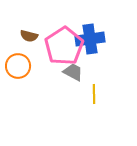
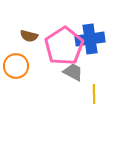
orange circle: moved 2 px left
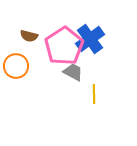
blue cross: rotated 28 degrees counterclockwise
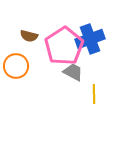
blue cross: rotated 16 degrees clockwise
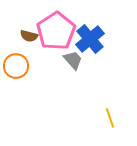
blue cross: rotated 20 degrees counterclockwise
pink pentagon: moved 8 px left, 15 px up
gray trapezoid: moved 12 px up; rotated 20 degrees clockwise
yellow line: moved 16 px right, 24 px down; rotated 18 degrees counterclockwise
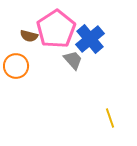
pink pentagon: moved 2 px up
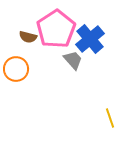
brown semicircle: moved 1 px left, 1 px down
orange circle: moved 3 px down
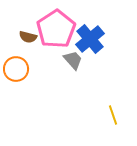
yellow line: moved 3 px right, 3 px up
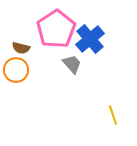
brown semicircle: moved 7 px left, 11 px down
gray trapezoid: moved 1 px left, 4 px down
orange circle: moved 1 px down
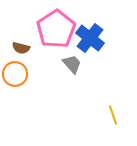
blue cross: moved 1 px up; rotated 12 degrees counterclockwise
orange circle: moved 1 px left, 4 px down
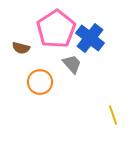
orange circle: moved 25 px right, 8 px down
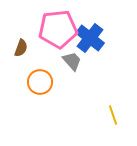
pink pentagon: moved 2 px right; rotated 27 degrees clockwise
brown semicircle: rotated 84 degrees counterclockwise
gray trapezoid: moved 3 px up
